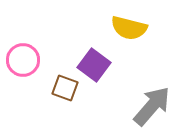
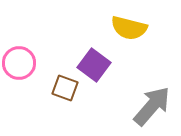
pink circle: moved 4 px left, 3 px down
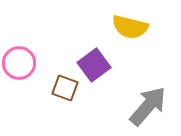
yellow semicircle: moved 1 px right, 1 px up
purple square: rotated 16 degrees clockwise
gray arrow: moved 4 px left
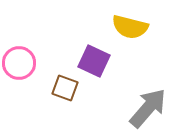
purple square: moved 4 px up; rotated 28 degrees counterclockwise
gray arrow: moved 2 px down
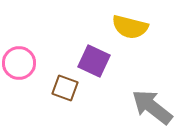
gray arrow: moved 4 px right, 1 px up; rotated 93 degrees counterclockwise
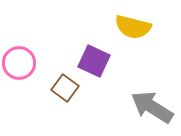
yellow semicircle: moved 3 px right
brown square: rotated 16 degrees clockwise
gray arrow: rotated 6 degrees counterclockwise
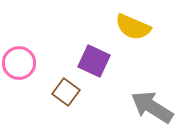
yellow semicircle: rotated 9 degrees clockwise
brown square: moved 1 px right, 4 px down
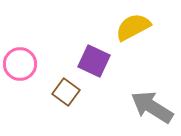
yellow semicircle: rotated 129 degrees clockwise
pink circle: moved 1 px right, 1 px down
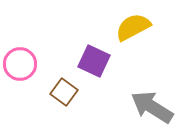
brown square: moved 2 px left
